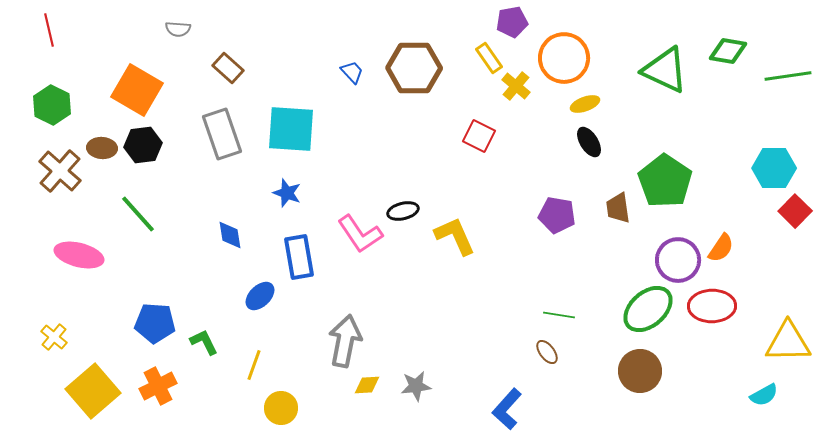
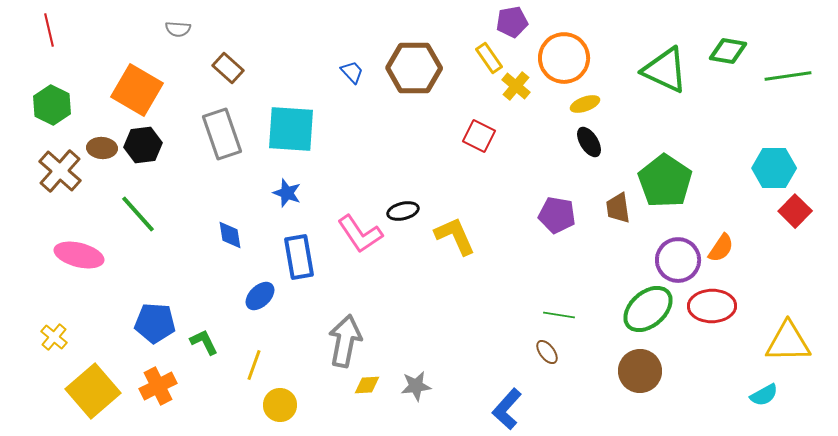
yellow circle at (281, 408): moved 1 px left, 3 px up
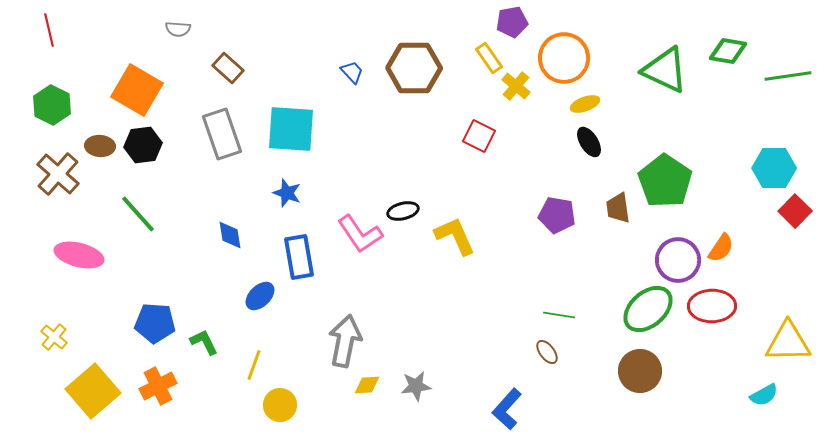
brown ellipse at (102, 148): moved 2 px left, 2 px up
brown cross at (60, 171): moved 2 px left, 3 px down
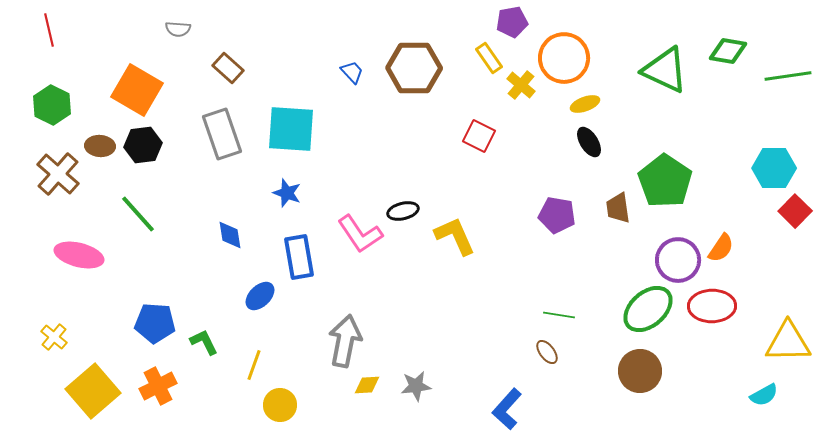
yellow cross at (516, 86): moved 5 px right, 1 px up
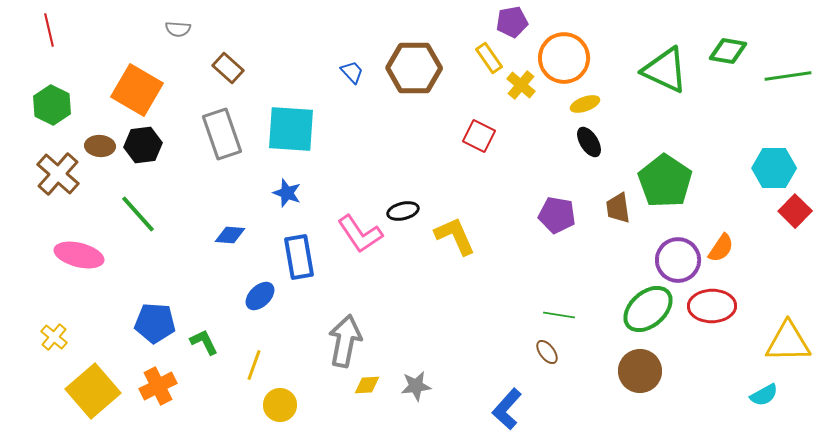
blue diamond at (230, 235): rotated 76 degrees counterclockwise
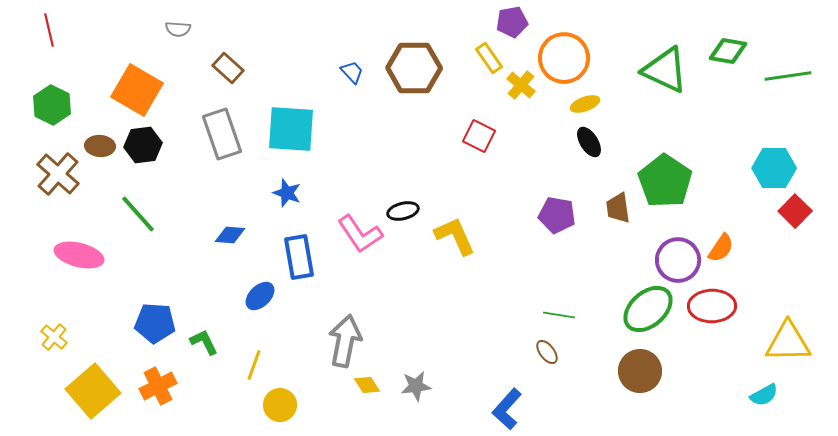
yellow diamond at (367, 385): rotated 60 degrees clockwise
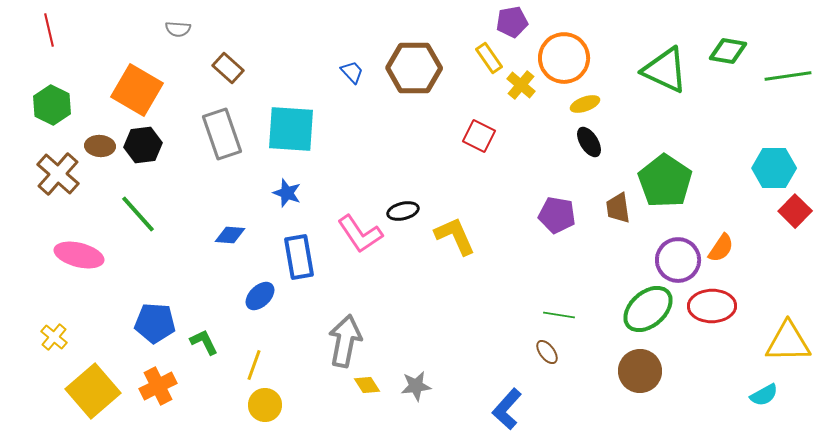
yellow circle at (280, 405): moved 15 px left
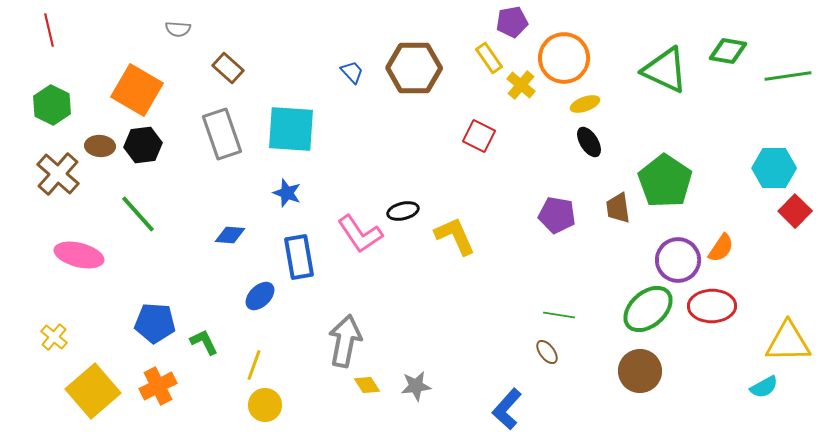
cyan semicircle at (764, 395): moved 8 px up
